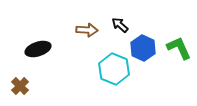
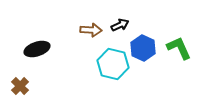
black arrow: rotated 114 degrees clockwise
brown arrow: moved 4 px right
black ellipse: moved 1 px left
cyan hexagon: moved 1 px left, 5 px up; rotated 8 degrees counterclockwise
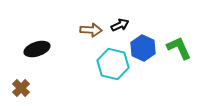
brown cross: moved 1 px right, 2 px down
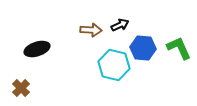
blue hexagon: rotated 20 degrees counterclockwise
cyan hexagon: moved 1 px right, 1 px down
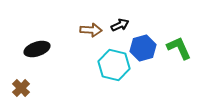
blue hexagon: rotated 20 degrees counterclockwise
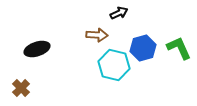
black arrow: moved 1 px left, 12 px up
brown arrow: moved 6 px right, 5 px down
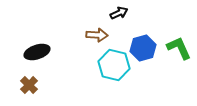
black ellipse: moved 3 px down
brown cross: moved 8 px right, 3 px up
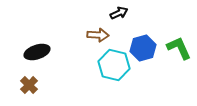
brown arrow: moved 1 px right
